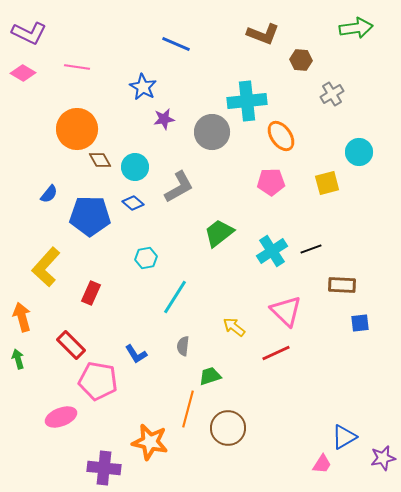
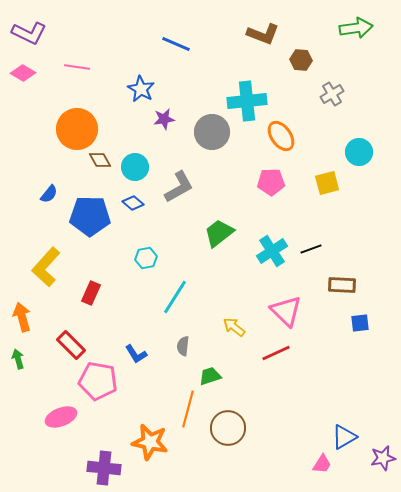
blue star at (143, 87): moved 2 px left, 2 px down
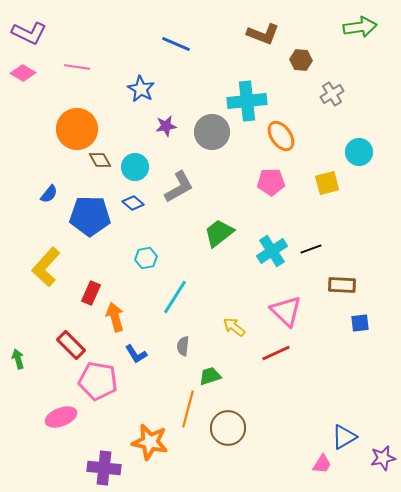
green arrow at (356, 28): moved 4 px right, 1 px up
purple star at (164, 119): moved 2 px right, 7 px down
orange arrow at (22, 317): moved 93 px right
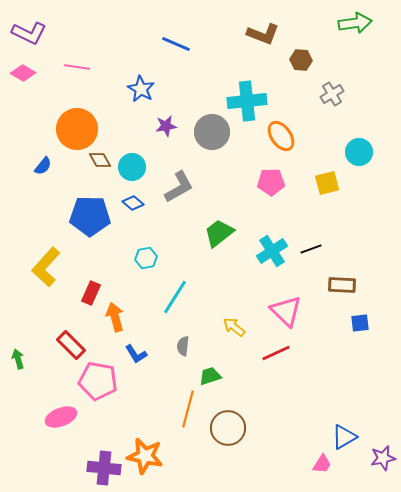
green arrow at (360, 27): moved 5 px left, 4 px up
cyan circle at (135, 167): moved 3 px left
blue semicircle at (49, 194): moved 6 px left, 28 px up
orange star at (150, 442): moved 5 px left, 14 px down
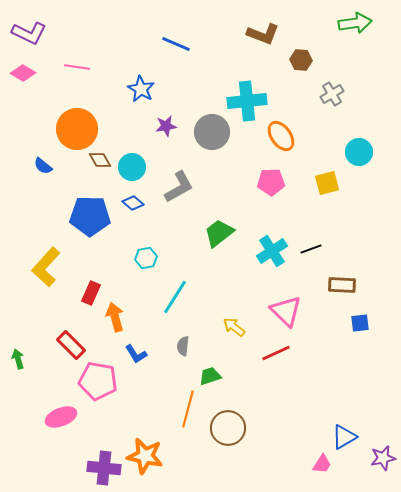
blue semicircle at (43, 166): rotated 90 degrees clockwise
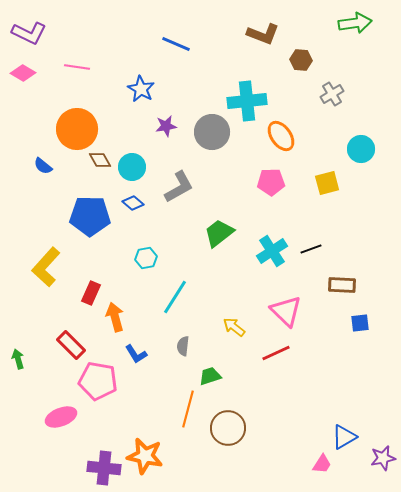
cyan circle at (359, 152): moved 2 px right, 3 px up
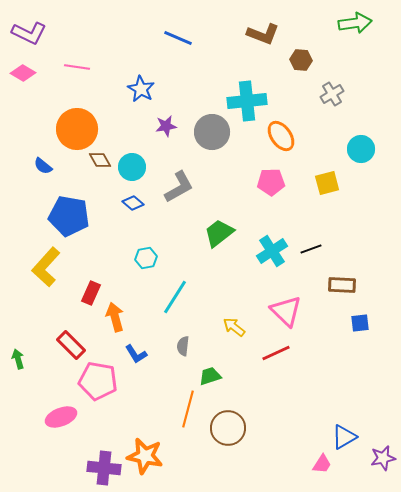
blue line at (176, 44): moved 2 px right, 6 px up
blue pentagon at (90, 216): moved 21 px left; rotated 9 degrees clockwise
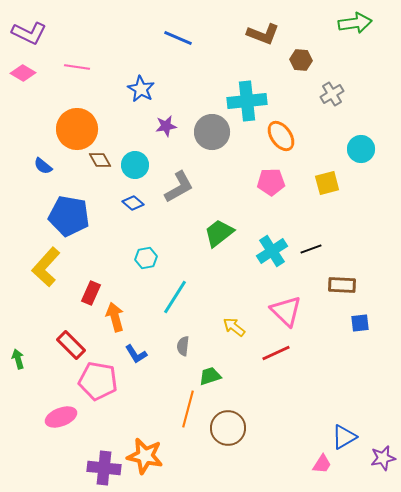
cyan circle at (132, 167): moved 3 px right, 2 px up
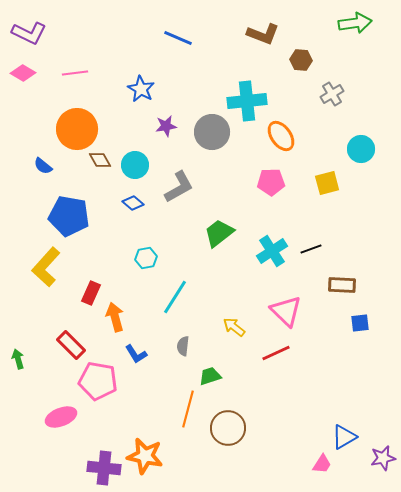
pink line at (77, 67): moved 2 px left, 6 px down; rotated 15 degrees counterclockwise
